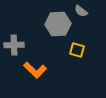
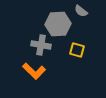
gray cross: moved 27 px right; rotated 12 degrees clockwise
orange L-shape: moved 1 px left, 1 px down
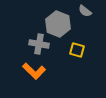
gray semicircle: moved 4 px right
gray hexagon: rotated 25 degrees clockwise
gray cross: moved 2 px left, 1 px up
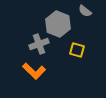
gray cross: rotated 30 degrees counterclockwise
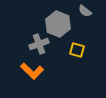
orange L-shape: moved 2 px left
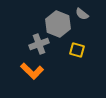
gray semicircle: moved 3 px left, 3 px down
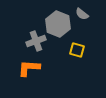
gray cross: moved 3 px left, 3 px up
orange L-shape: moved 3 px left, 3 px up; rotated 140 degrees clockwise
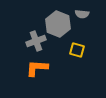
gray semicircle: rotated 32 degrees counterclockwise
orange L-shape: moved 8 px right
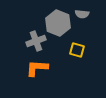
gray hexagon: moved 1 px up
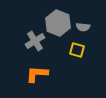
gray semicircle: moved 1 px right, 13 px down
gray cross: moved 1 px left; rotated 12 degrees counterclockwise
orange L-shape: moved 6 px down
